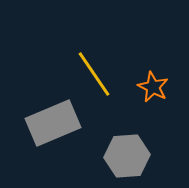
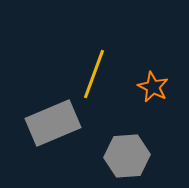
yellow line: rotated 54 degrees clockwise
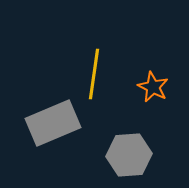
yellow line: rotated 12 degrees counterclockwise
gray hexagon: moved 2 px right, 1 px up
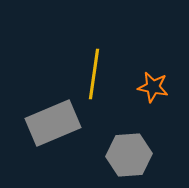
orange star: rotated 16 degrees counterclockwise
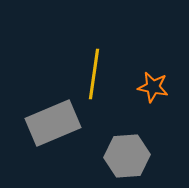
gray hexagon: moved 2 px left, 1 px down
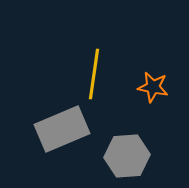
gray rectangle: moved 9 px right, 6 px down
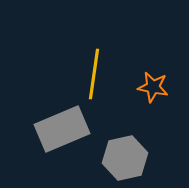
gray hexagon: moved 2 px left, 2 px down; rotated 9 degrees counterclockwise
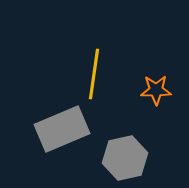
orange star: moved 3 px right, 3 px down; rotated 12 degrees counterclockwise
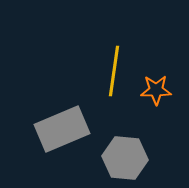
yellow line: moved 20 px right, 3 px up
gray hexagon: rotated 18 degrees clockwise
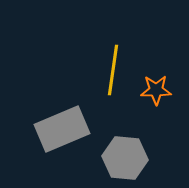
yellow line: moved 1 px left, 1 px up
